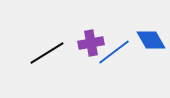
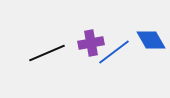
black line: rotated 9 degrees clockwise
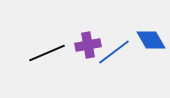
purple cross: moved 3 px left, 2 px down
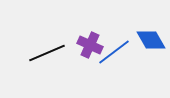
purple cross: moved 2 px right; rotated 35 degrees clockwise
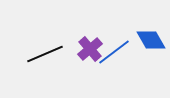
purple cross: moved 4 px down; rotated 25 degrees clockwise
black line: moved 2 px left, 1 px down
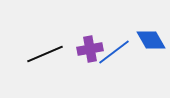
purple cross: rotated 30 degrees clockwise
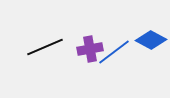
blue diamond: rotated 32 degrees counterclockwise
black line: moved 7 px up
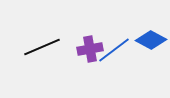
black line: moved 3 px left
blue line: moved 2 px up
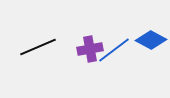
black line: moved 4 px left
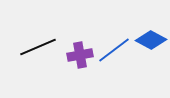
purple cross: moved 10 px left, 6 px down
